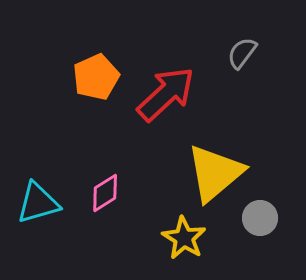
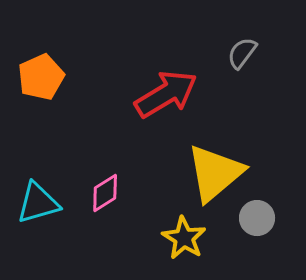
orange pentagon: moved 55 px left
red arrow: rotated 12 degrees clockwise
gray circle: moved 3 px left
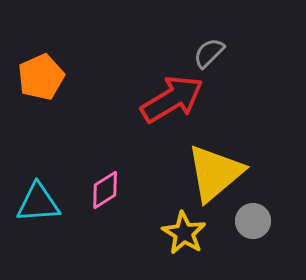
gray semicircle: moved 33 px left; rotated 8 degrees clockwise
red arrow: moved 6 px right, 5 px down
pink diamond: moved 3 px up
cyan triangle: rotated 12 degrees clockwise
gray circle: moved 4 px left, 3 px down
yellow star: moved 5 px up
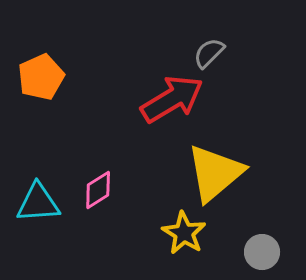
pink diamond: moved 7 px left
gray circle: moved 9 px right, 31 px down
